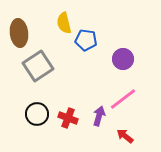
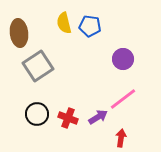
blue pentagon: moved 4 px right, 14 px up
purple arrow: moved 1 px left, 1 px down; rotated 42 degrees clockwise
red arrow: moved 4 px left, 2 px down; rotated 60 degrees clockwise
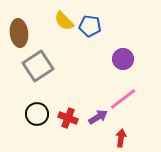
yellow semicircle: moved 2 px up; rotated 30 degrees counterclockwise
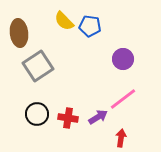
red cross: rotated 12 degrees counterclockwise
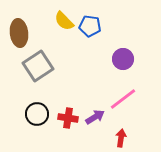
purple arrow: moved 3 px left
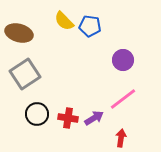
brown ellipse: rotated 68 degrees counterclockwise
purple circle: moved 1 px down
gray square: moved 13 px left, 8 px down
purple arrow: moved 1 px left, 1 px down
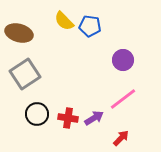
red arrow: rotated 36 degrees clockwise
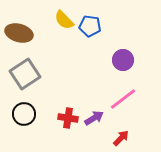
yellow semicircle: moved 1 px up
black circle: moved 13 px left
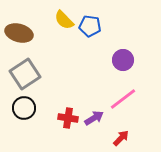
black circle: moved 6 px up
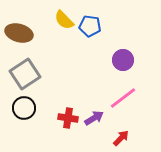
pink line: moved 1 px up
